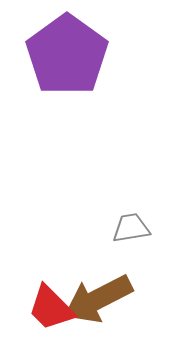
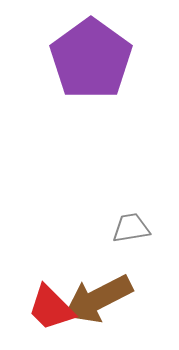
purple pentagon: moved 24 px right, 4 px down
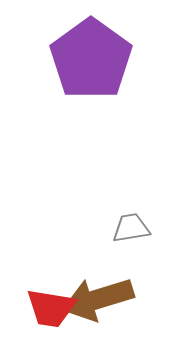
brown arrow: rotated 10 degrees clockwise
red trapezoid: rotated 36 degrees counterclockwise
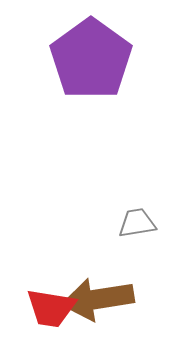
gray trapezoid: moved 6 px right, 5 px up
brown arrow: rotated 8 degrees clockwise
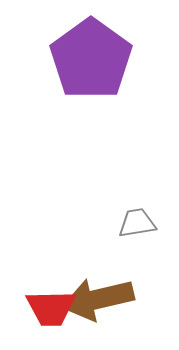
brown arrow: rotated 4 degrees counterclockwise
red trapezoid: rotated 10 degrees counterclockwise
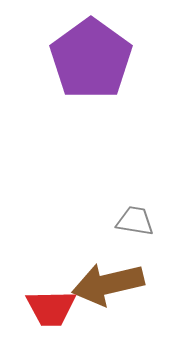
gray trapezoid: moved 2 px left, 2 px up; rotated 18 degrees clockwise
brown arrow: moved 10 px right, 15 px up
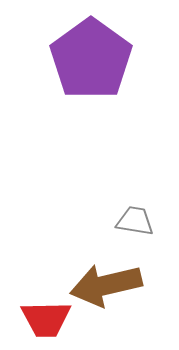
brown arrow: moved 2 px left, 1 px down
red trapezoid: moved 5 px left, 11 px down
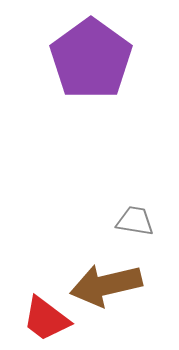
red trapezoid: rotated 38 degrees clockwise
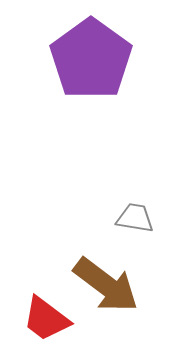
gray trapezoid: moved 3 px up
brown arrow: rotated 130 degrees counterclockwise
